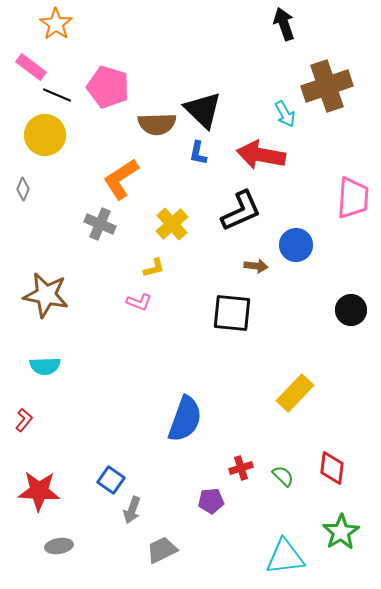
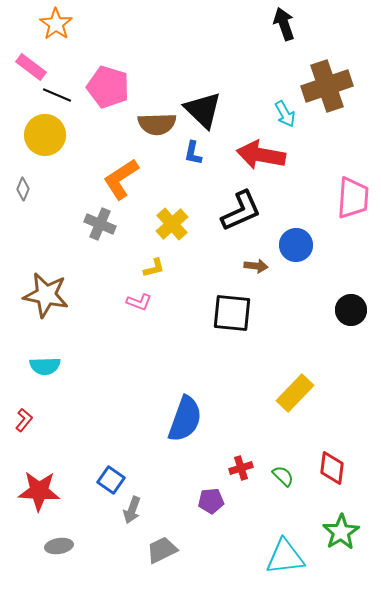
blue L-shape: moved 5 px left
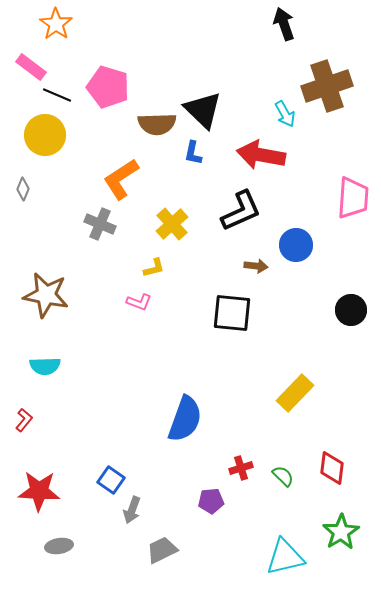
cyan triangle: rotated 6 degrees counterclockwise
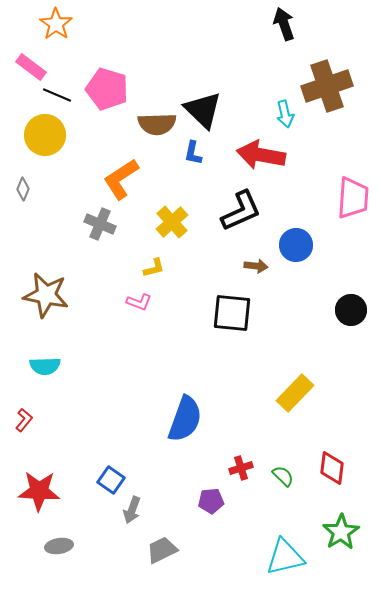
pink pentagon: moved 1 px left, 2 px down
cyan arrow: rotated 16 degrees clockwise
yellow cross: moved 2 px up
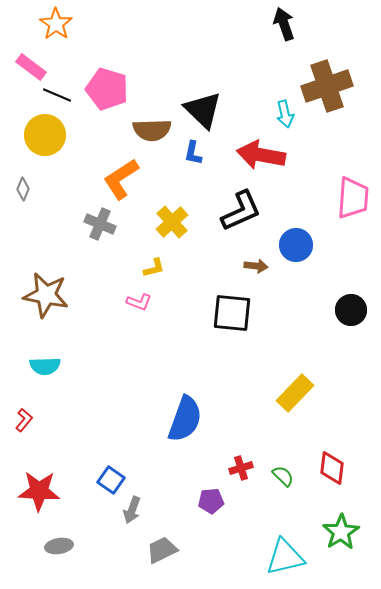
brown semicircle: moved 5 px left, 6 px down
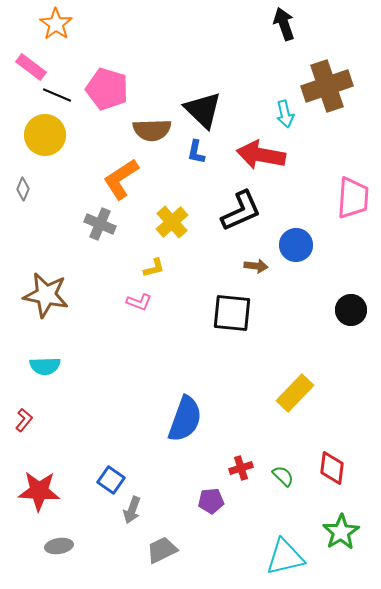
blue L-shape: moved 3 px right, 1 px up
